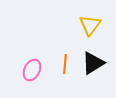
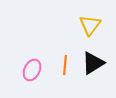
orange line: moved 1 px down
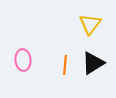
yellow triangle: moved 1 px up
pink ellipse: moved 9 px left, 10 px up; rotated 30 degrees counterclockwise
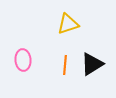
yellow triangle: moved 22 px left; rotated 35 degrees clockwise
black triangle: moved 1 px left, 1 px down
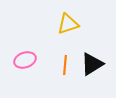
pink ellipse: moved 2 px right; rotated 75 degrees clockwise
